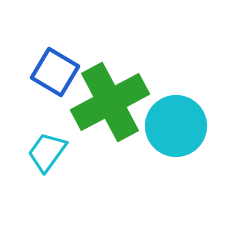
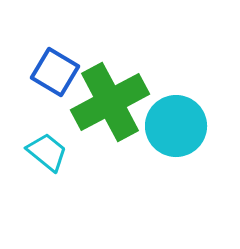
cyan trapezoid: rotated 93 degrees clockwise
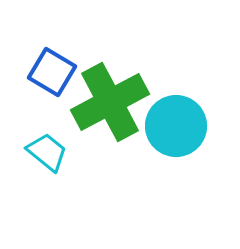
blue square: moved 3 px left
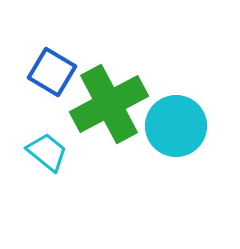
green cross: moved 1 px left, 2 px down
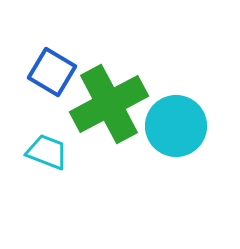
cyan trapezoid: rotated 18 degrees counterclockwise
